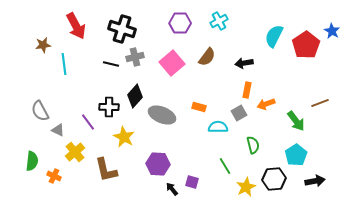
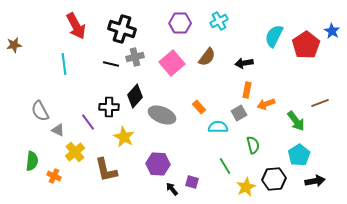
brown star at (43, 45): moved 29 px left
orange rectangle at (199, 107): rotated 32 degrees clockwise
cyan pentagon at (296, 155): moved 3 px right
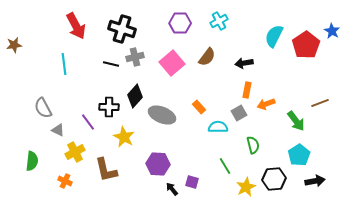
gray semicircle at (40, 111): moved 3 px right, 3 px up
yellow cross at (75, 152): rotated 12 degrees clockwise
orange cross at (54, 176): moved 11 px right, 5 px down
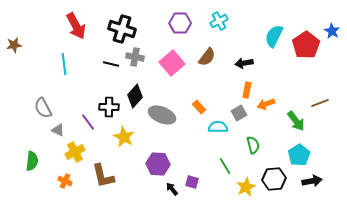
gray cross at (135, 57): rotated 24 degrees clockwise
brown L-shape at (106, 170): moved 3 px left, 6 px down
black arrow at (315, 181): moved 3 px left
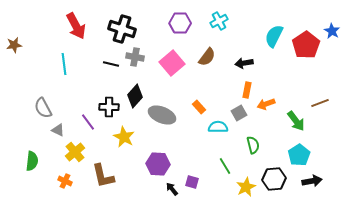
yellow cross at (75, 152): rotated 12 degrees counterclockwise
